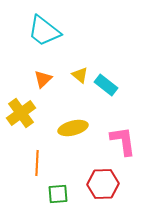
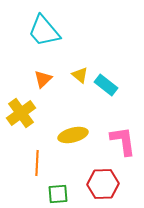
cyan trapezoid: rotated 12 degrees clockwise
yellow ellipse: moved 7 px down
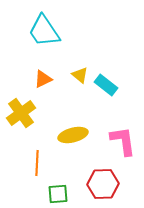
cyan trapezoid: rotated 6 degrees clockwise
orange triangle: rotated 18 degrees clockwise
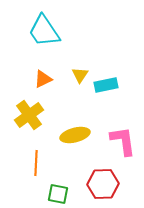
yellow triangle: rotated 24 degrees clockwise
cyan rectangle: rotated 50 degrees counterclockwise
yellow cross: moved 8 px right, 2 px down
yellow ellipse: moved 2 px right
orange line: moved 1 px left
green square: rotated 15 degrees clockwise
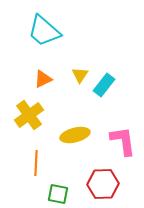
cyan trapezoid: rotated 15 degrees counterclockwise
cyan rectangle: moved 2 px left; rotated 40 degrees counterclockwise
